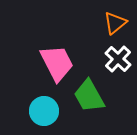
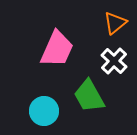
white cross: moved 4 px left, 2 px down
pink trapezoid: moved 14 px up; rotated 51 degrees clockwise
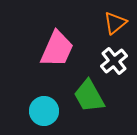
white cross: rotated 8 degrees clockwise
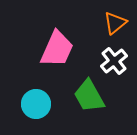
cyan circle: moved 8 px left, 7 px up
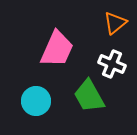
white cross: moved 2 px left, 3 px down; rotated 28 degrees counterclockwise
cyan circle: moved 3 px up
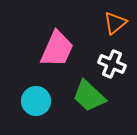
green trapezoid: rotated 18 degrees counterclockwise
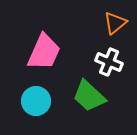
pink trapezoid: moved 13 px left, 3 px down
white cross: moved 3 px left, 2 px up
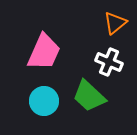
cyan circle: moved 8 px right
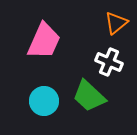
orange triangle: moved 1 px right
pink trapezoid: moved 11 px up
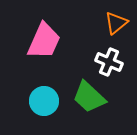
green trapezoid: moved 1 px down
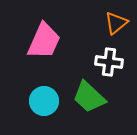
white cross: rotated 16 degrees counterclockwise
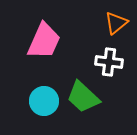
green trapezoid: moved 6 px left
